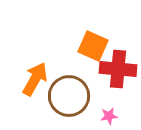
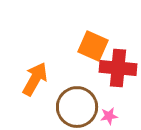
red cross: moved 1 px up
brown circle: moved 8 px right, 11 px down
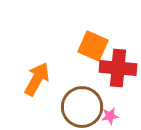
orange arrow: moved 2 px right
brown circle: moved 5 px right
pink star: moved 1 px right
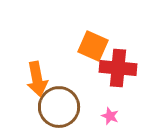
orange arrow: rotated 140 degrees clockwise
brown circle: moved 23 px left
pink star: rotated 30 degrees clockwise
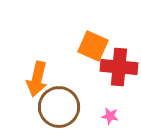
red cross: moved 1 px right, 1 px up
orange arrow: rotated 24 degrees clockwise
pink star: rotated 12 degrees counterclockwise
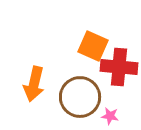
orange arrow: moved 3 px left, 5 px down
brown circle: moved 21 px right, 10 px up
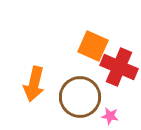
red cross: rotated 18 degrees clockwise
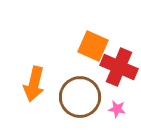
pink star: moved 7 px right, 7 px up
